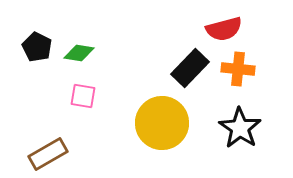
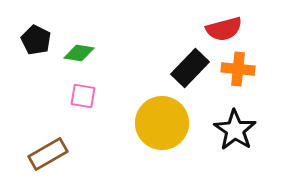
black pentagon: moved 1 px left, 7 px up
black star: moved 5 px left, 2 px down
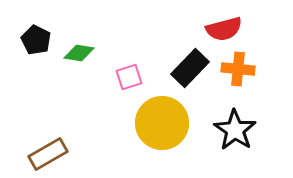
pink square: moved 46 px right, 19 px up; rotated 28 degrees counterclockwise
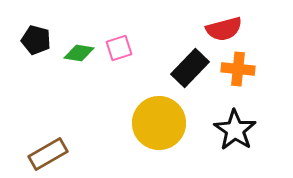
black pentagon: rotated 12 degrees counterclockwise
pink square: moved 10 px left, 29 px up
yellow circle: moved 3 px left
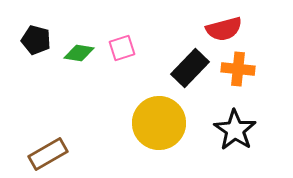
pink square: moved 3 px right
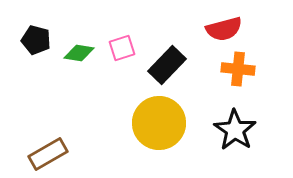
black rectangle: moved 23 px left, 3 px up
